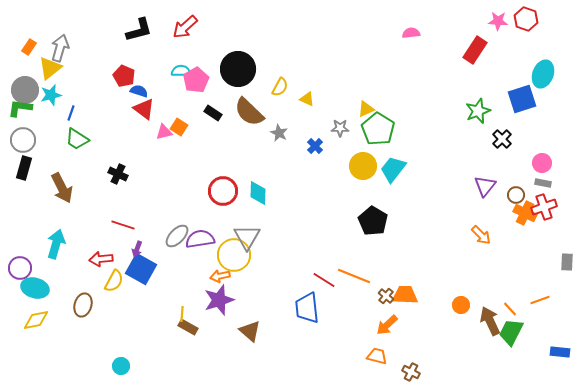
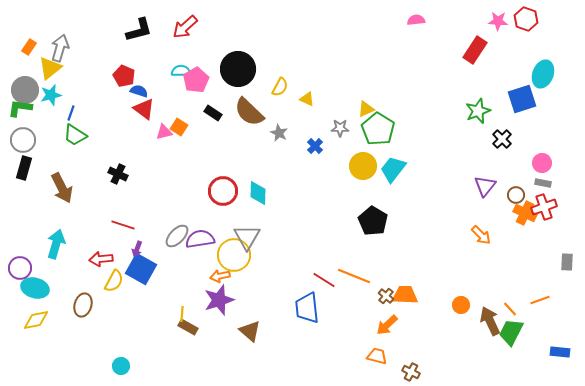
pink semicircle at (411, 33): moved 5 px right, 13 px up
green trapezoid at (77, 139): moved 2 px left, 4 px up
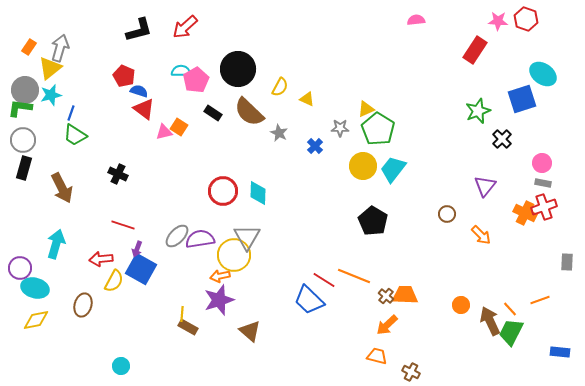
cyan ellipse at (543, 74): rotated 76 degrees counterclockwise
brown circle at (516, 195): moved 69 px left, 19 px down
blue trapezoid at (307, 308): moved 2 px right, 8 px up; rotated 40 degrees counterclockwise
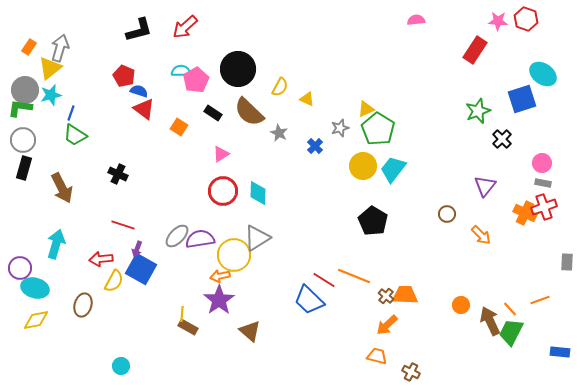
gray star at (340, 128): rotated 18 degrees counterclockwise
pink triangle at (164, 132): moved 57 px right, 22 px down; rotated 18 degrees counterclockwise
gray triangle at (247, 237): moved 10 px right, 1 px down; rotated 28 degrees clockwise
purple star at (219, 300): rotated 16 degrees counterclockwise
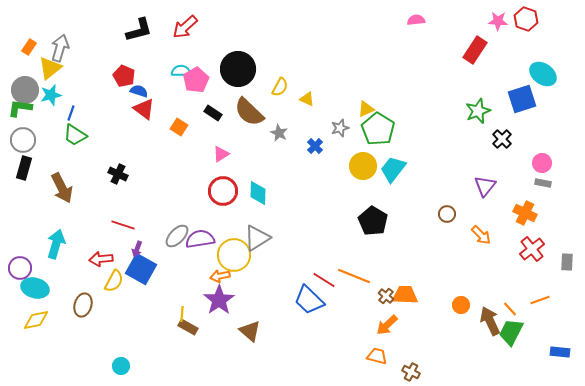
red cross at (544, 207): moved 12 px left, 42 px down; rotated 20 degrees counterclockwise
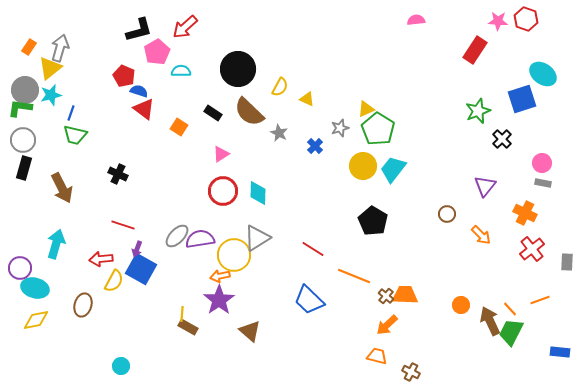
pink pentagon at (196, 80): moved 39 px left, 28 px up
green trapezoid at (75, 135): rotated 20 degrees counterclockwise
red line at (324, 280): moved 11 px left, 31 px up
